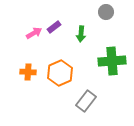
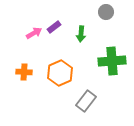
orange cross: moved 4 px left
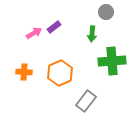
green arrow: moved 11 px right
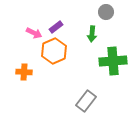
purple rectangle: moved 2 px right
pink arrow: rotated 56 degrees clockwise
green cross: moved 1 px right
orange hexagon: moved 6 px left, 22 px up
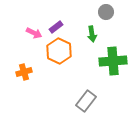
green arrow: rotated 14 degrees counterclockwise
orange hexagon: moved 5 px right; rotated 10 degrees counterclockwise
orange cross: rotated 21 degrees counterclockwise
